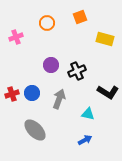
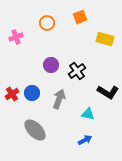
black cross: rotated 12 degrees counterclockwise
red cross: rotated 16 degrees counterclockwise
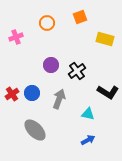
blue arrow: moved 3 px right
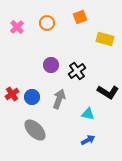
pink cross: moved 1 px right, 10 px up; rotated 24 degrees counterclockwise
blue circle: moved 4 px down
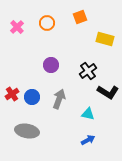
black cross: moved 11 px right
gray ellipse: moved 8 px left, 1 px down; rotated 35 degrees counterclockwise
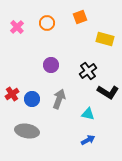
blue circle: moved 2 px down
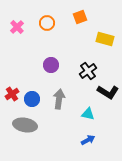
gray arrow: rotated 12 degrees counterclockwise
gray ellipse: moved 2 px left, 6 px up
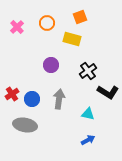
yellow rectangle: moved 33 px left
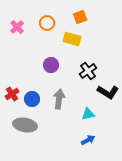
cyan triangle: rotated 24 degrees counterclockwise
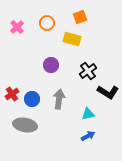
blue arrow: moved 4 px up
